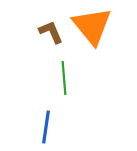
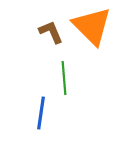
orange triangle: rotated 6 degrees counterclockwise
blue line: moved 5 px left, 14 px up
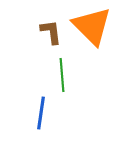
brown L-shape: rotated 16 degrees clockwise
green line: moved 2 px left, 3 px up
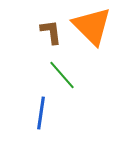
green line: rotated 36 degrees counterclockwise
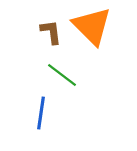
green line: rotated 12 degrees counterclockwise
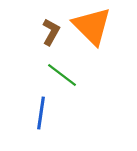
brown L-shape: rotated 36 degrees clockwise
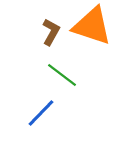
orange triangle: rotated 27 degrees counterclockwise
blue line: rotated 36 degrees clockwise
